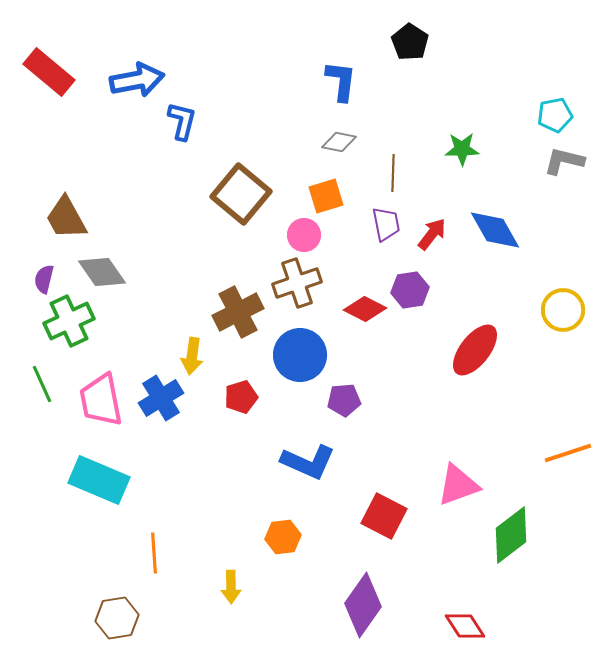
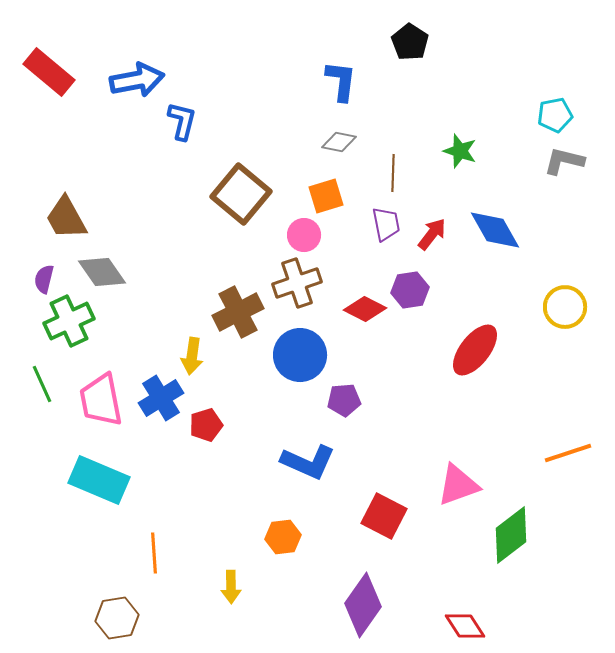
green star at (462, 149): moved 2 px left, 2 px down; rotated 20 degrees clockwise
yellow circle at (563, 310): moved 2 px right, 3 px up
red pentagon at (241, 397): moved 35 px left, 28 px down
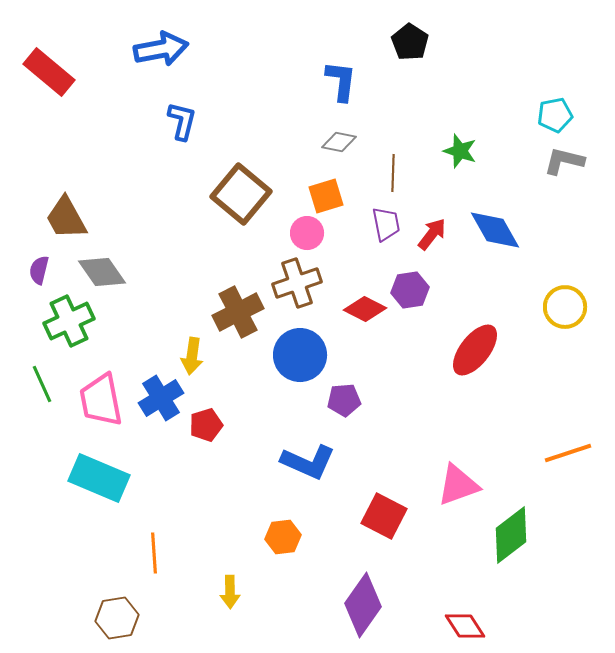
blue arrow at (137, 80): moved 24 px right, 31 px up
pink circle at (304, 235): moved 3 px right, 2 px up
purple semicircle at (44, 279): moved 5 px left, 9 px up
cyan rectangle at (99, 480): moved 2 px up
yellow arrow at (231, 587): moved 1 px left, 5 px down
